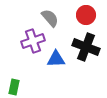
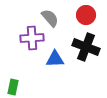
purple cross: moved 1 px left, 3 px up; rotated 15 degrees clockwise
blue triangle: moved 1 px left
green rectangle: moved 1 px left
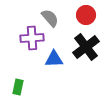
black cross: rotated 32 degrees clockwise
blue triangle: moved 1 px left
green rectangle: moved 5 px right
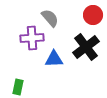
red circle: moved 7 px right
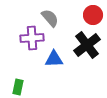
black cross: moved 1 px right, 2 px up
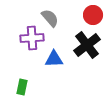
green rectangle: moved 4 px right
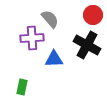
gray semicircle: moved 1 px down
black cross: rotated 24 degrees counterclockwise
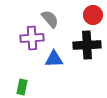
black cross: rotated 32 degrees counterclockwise
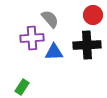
blue triangle: moved 7 px up
green rectangle: rotated 21 degrees clockwise
